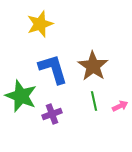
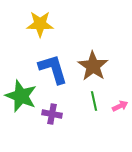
yellow star: rotated 20 degrees clockwise
purple cross: rotated 30 degrees clockwise
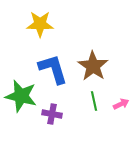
green star: rotated 8 degrees counterclockwise
pink arrow: moved 1 px right, 2 px up
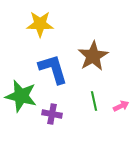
brown star: moved 10 px up; rotated 8 degrees clockwise
pink arrow: moved 2 px down
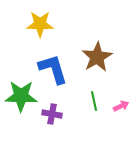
brown star: moved 4 px right, 1 px down
green star: rotated 12 degrees counterclockwise
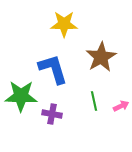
yellow star: moved 24 px right
brown star: moved 4 px right
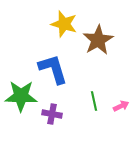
yellow star: rotated 16 degrees clockwise
brown star: moved 3 px left, 17 px up
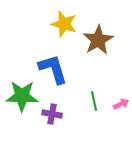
green star: moved 1 px right
pink arrow: moved 2 px up
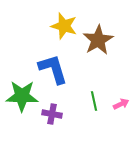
yellow star: moved 2 px down
